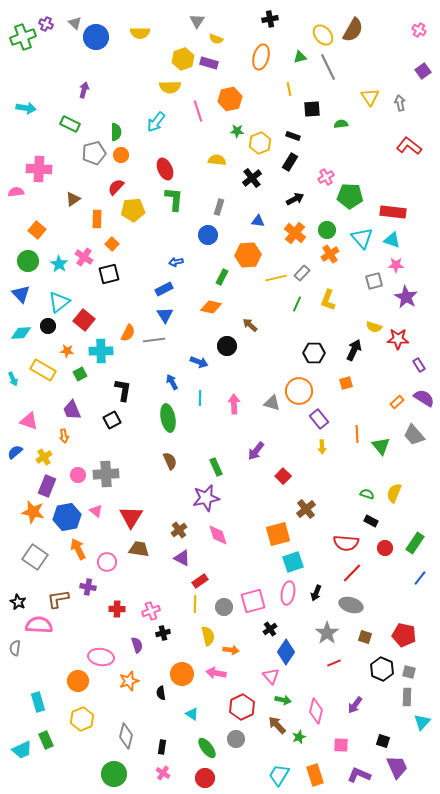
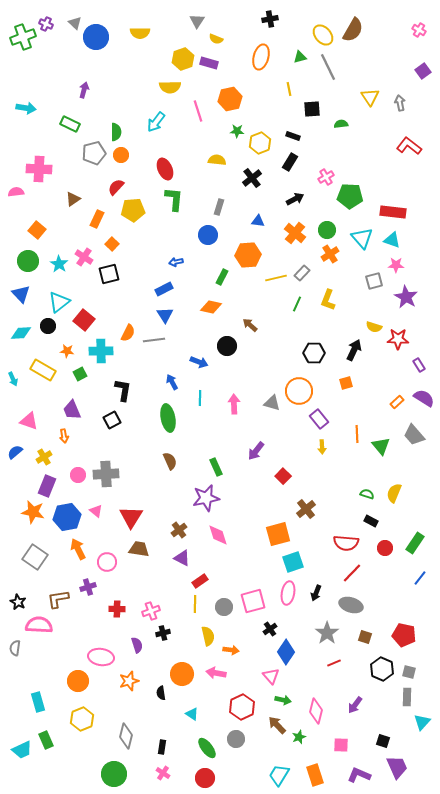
orange rectangle at (97, 219): rotated 24 degrees clockwise
purple cross at (88, 587): rotated 28 degrees counterclockwise
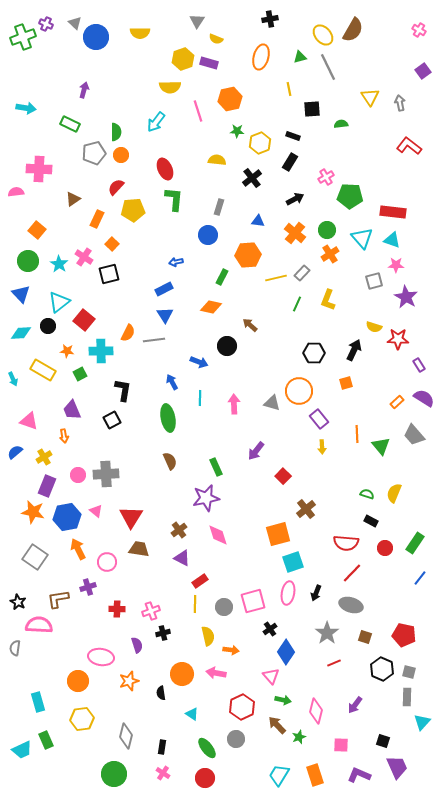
yellow hexagon at (82, 719): rotated 15 degrees clockwise
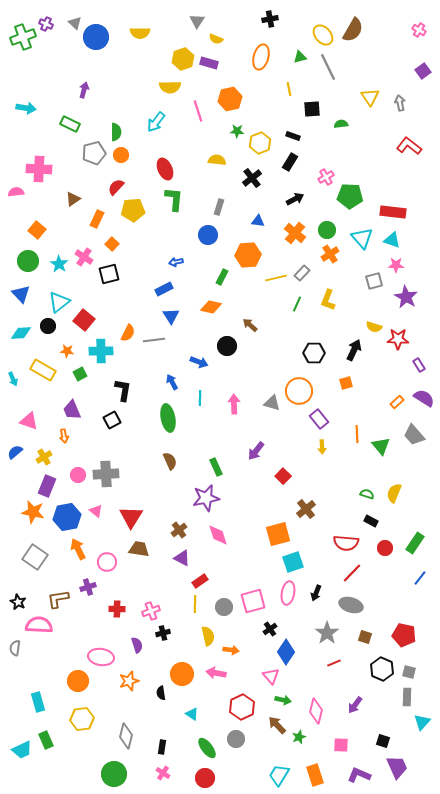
blue triangle at (165, 315): moved 6 px right, 1 px down
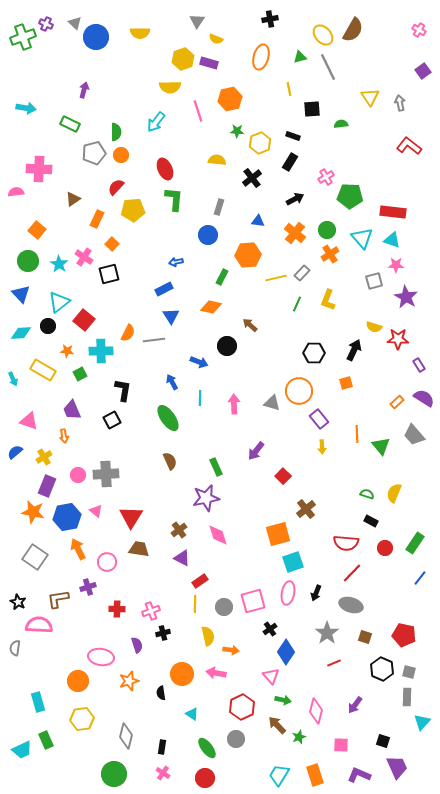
green ellipse at (168, 418): rotated 24 degrees counterclockwise
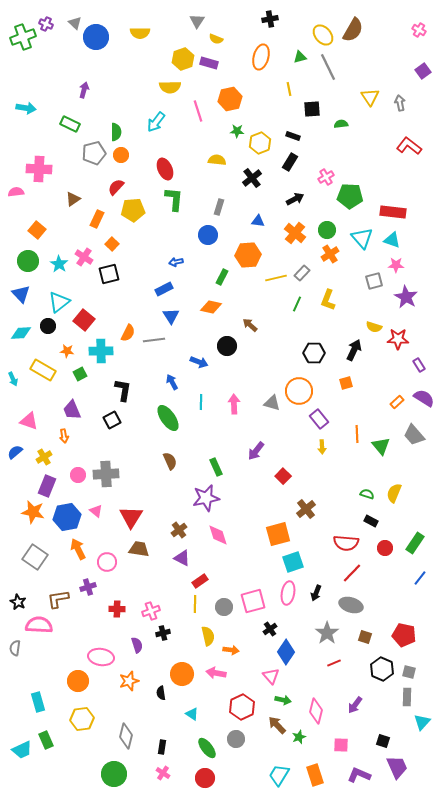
cyan line at (200, 398): moved 1 px right, 4 px down
